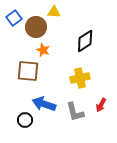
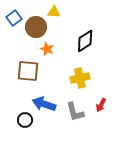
orange star: moved 4 px right, 1 px up
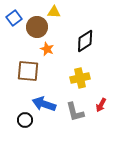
brown circle: moved 1 px right
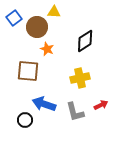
red arrow: rotated 144 degrees counterclockwise
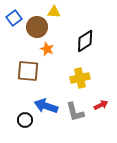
blue arrow: moved 2 px right, 2 px down
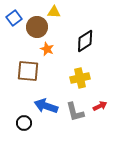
red arrow: moved 1 px left, 1 px down
black circle: moved 1 px left, 3 px down
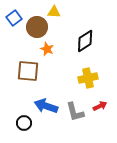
yellow cross: moved 8 px right
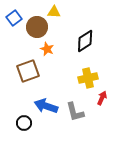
brown square: rotated 25 degrees counterclockwise
red arrow: moved 2 px right, 8 px up; rotated 40 degrees counterclockwise
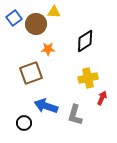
brown circle: moved 1 px left, 3 px up
orange star: moved 1 px right; rotated 24 degrees counterclockwise
brown square: moved 3 px right, 2 px down
gray L-shape: moved 3 px down; rotated 30 degrees clockwise
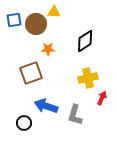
blue square: moved 2 px down; rotated 28 degrees clockwise
